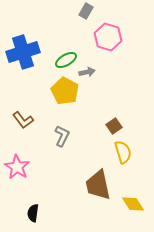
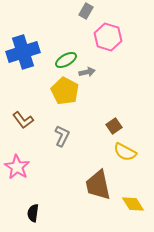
yellow semicircle: moved 2 px right; rotated 135 degrees clockwise
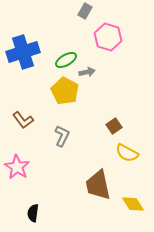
gray rectangle: moved 1 px left
yellow semicircle: moved 2 px right, 1 px down
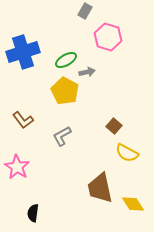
brown square: rotated 14 degrees counterclockwise
gray L-shape: rotated 145 degrees counterclockwise
brown trapezoid: moved 2 px right, 3 px down
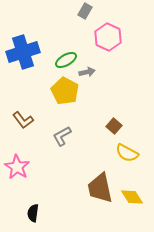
pink hexagon: rotated 8 degrees clockwise
yellow diamond: moved 1 px left, 7 px up
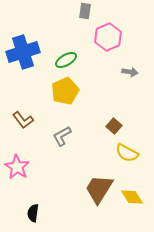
gray rectangle: rotated 21 degrees counterclockwise
pink hexagon: rotated 12 degrees clockwise
gray arrow: moved 43 px right; rotated 21 degrees clockwise
yellow pentagon: rotated 20 degrees clockwise
brown trapezoid: moved 1 px left, 1 px down; rotated 44 degrees clockwise
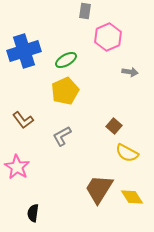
blue cross: moved 1 px right, 1 px up
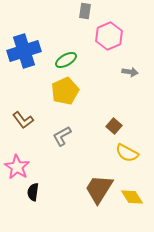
pink hexagon: moved 1 px right, 1 px up
black semicircle: moved 21 px up
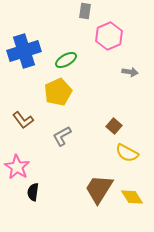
yellow pentagon: moved 7 px left, 1 px down
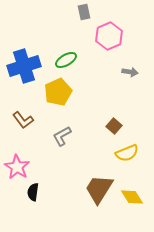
gray rectangle: moved 1 px left, 1 px down; rotated 21 degrees counterclockwise
blue cross: moved 15 px down
yellow semicircle: rotated 50 degrees counterclockwise
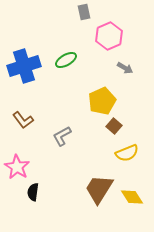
gray arrow: moved 5 px left, 4 px up; rotated 21 degrees clockwise
yellow pentagon: moved 44 px right, 9 px down
